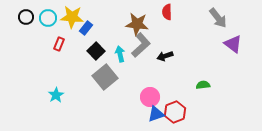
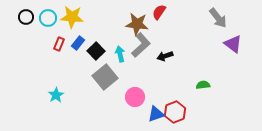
red semicircle: moved 8 px left; rotated 35 degrees clockwise
blue rectangle: moved 8 px left, 15 px down
pink circle: moved 15 px left
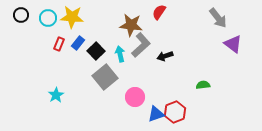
black circle: moved 5 px left, 2 px up
brown star: moved 6 px left, 1 px down
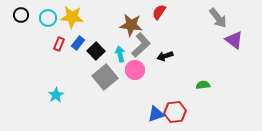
purple triangle: moved 1 px right, 4 px up
pink circle: moved 27 px up
red hexagon: rotated 15 degrees clockwise
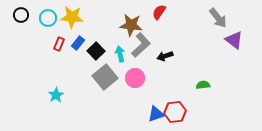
pink circle: moved 8 px down
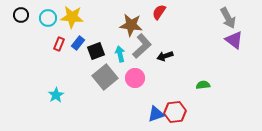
gray arrow: moved 10 px right; rotated 10 degrees clockwise
gray L-shape: moved 1 px right, 1 px down
black square: rotated 24 degrees clockwise
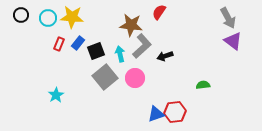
purple triangle: moved 1 px left, 1 px down
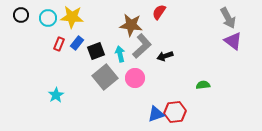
blue rectangle: moved 1 px left
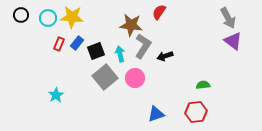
gray L-shape: moved 1 px right; rotated 15 degrees counterclockwise
red hexagon: moved 21 px right
